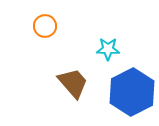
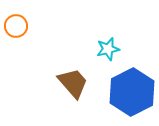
orange circle: moved 29 px left
cyan star: rotated 15 degrees counterclockwise
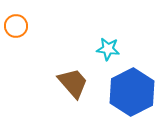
cyan star: rotated 20 degrees clockwise
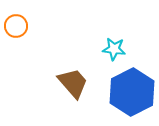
cyan star: moved 6 px right
